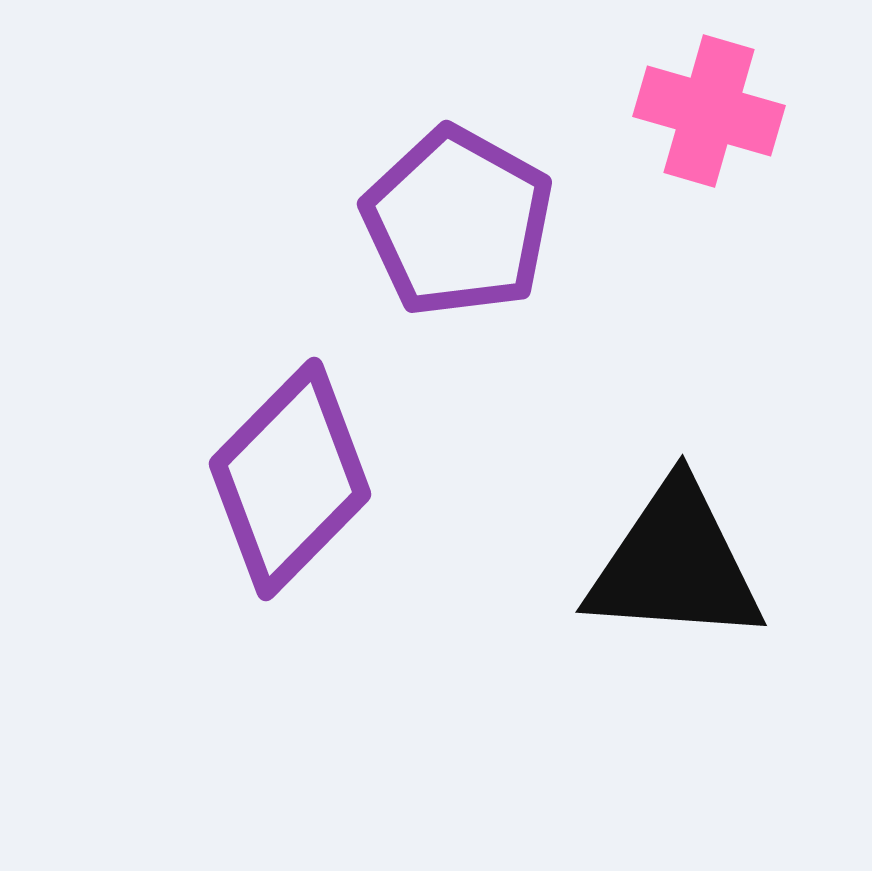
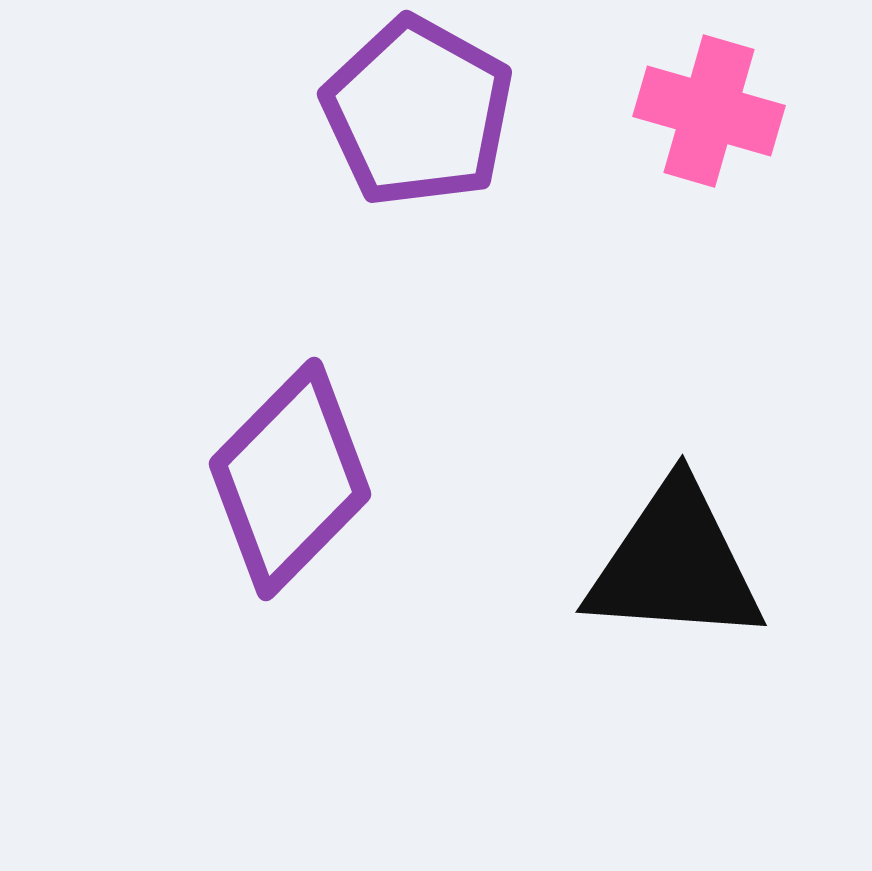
purple pentagon: moved 40 px left, 110 px up
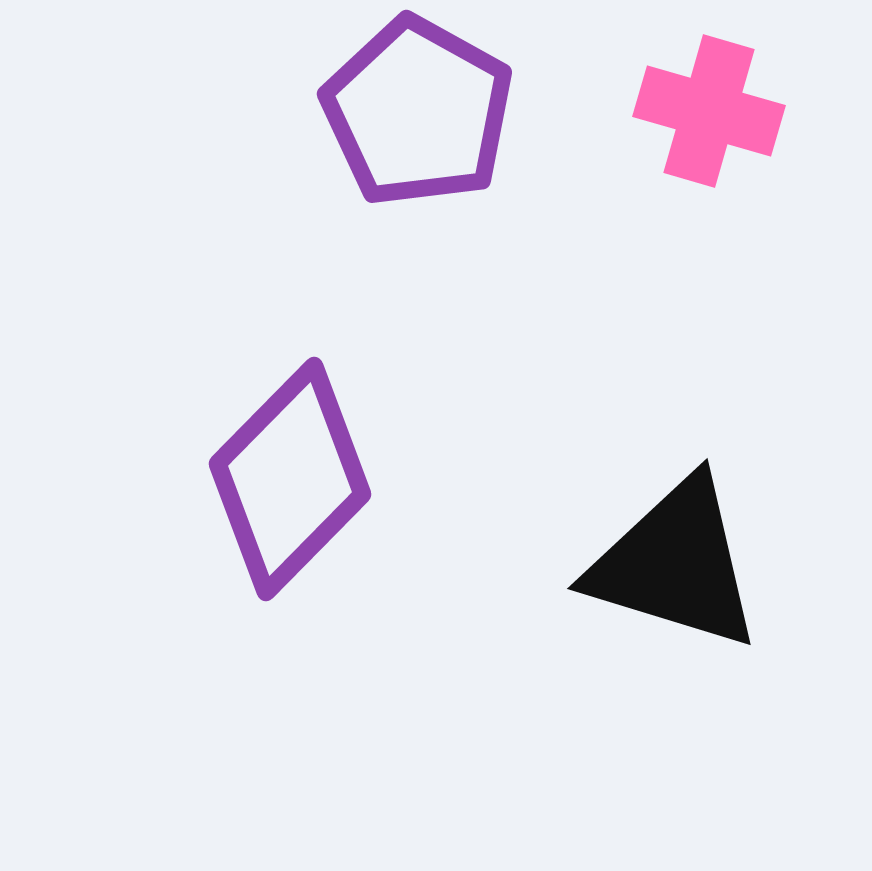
black triangle: rotated 13 degrees clockwise
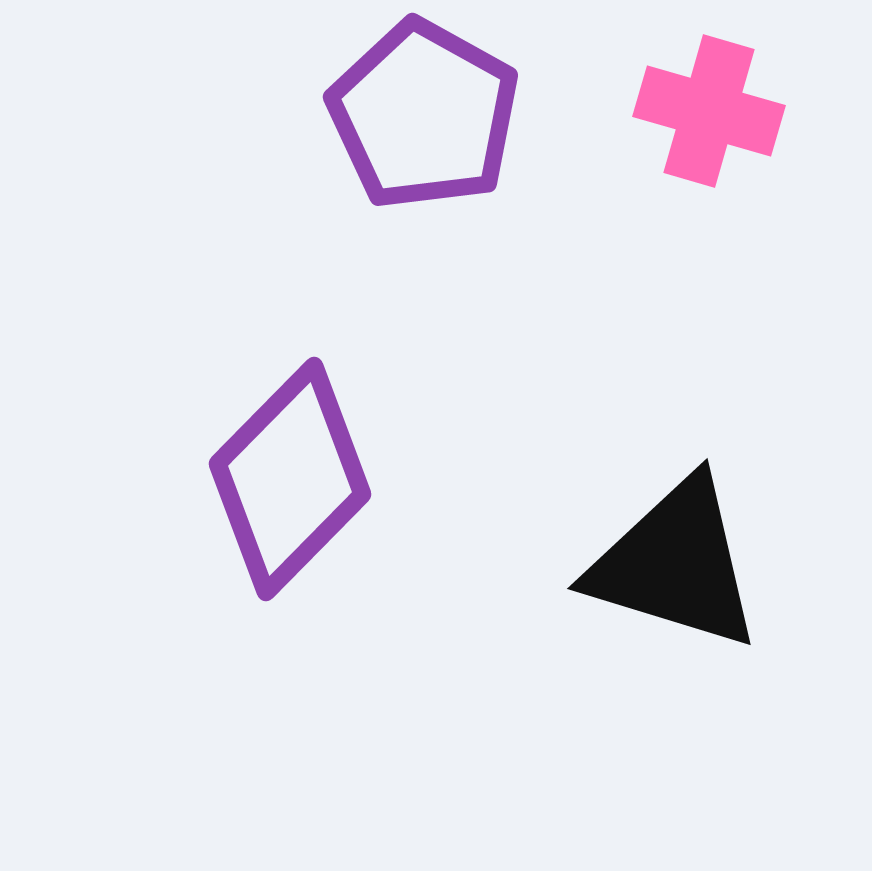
purple pentagon: moved 6 px right, 3 px down
